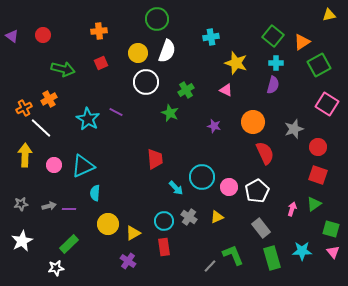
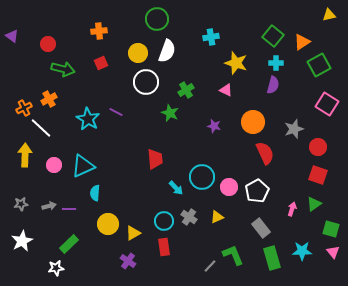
red circle at (43, 35): moved 5 px right, 9 px down
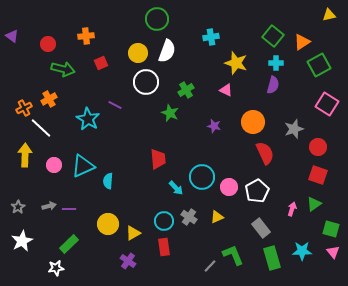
orange cross at (99, 31): moved 13 px left, 5 px down
purple line at (116, 112): moved 1 px left, 7 px up
red trapezoid at (155, 159): moved 3 px right
cyan semicircle at (95, 193): moved 13 px right, 12 px up
gray star at (21, 204): moved 3 px left, 3 px down; rotated 24 degrees counterclockwise
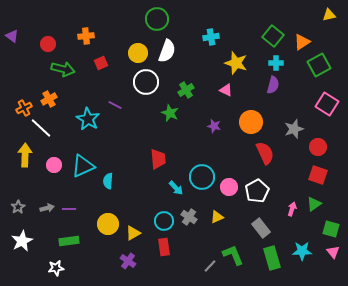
orange circle at (253, 122): moved 2 px left
gray arrow at (49, 206): moved 2 px left, 2 px down
green rectangle at (69, 244): moved 3 px up; rotated 36 degrees clockwise
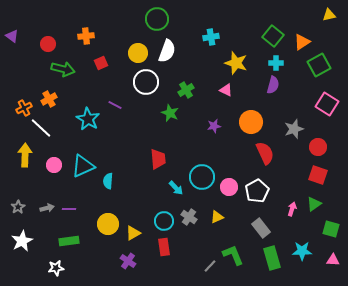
purple star at (214, 126): rotated 24 degrees counterclockwise
pink triangle at (333, 252): moved 8 px down; rotated 48 degrees counterclockwise
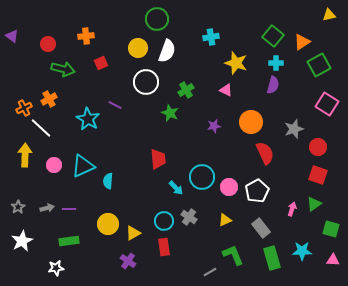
yellow circle at (138, 53): moved 5 px up
yellow triangle at (217, 217): moved 8 px right, 3 px down
gray line at (210, 266): moved 6 px down; rotated 16 degrees clockwise
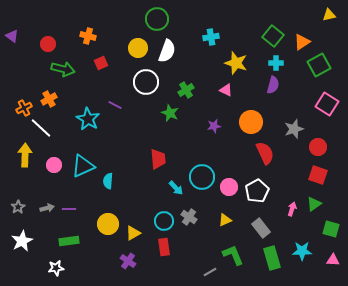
orange cross at (86, 36): moved 2 px right; rotated 21 degrees clockwise
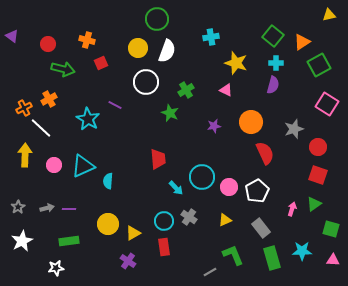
orange cross at (88, 36): moved 1 px left, 4 px down
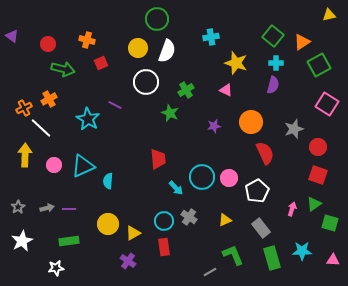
pink circle at (229, 187): moved 9 px up
green square at (331, 229): moved 1 px left, 6 px up
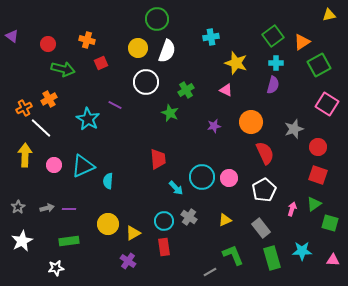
green square at (273, 36): rotated 15 degrees clockwise
white pentagon at (257, 191): moved 7 px right, 1 px up
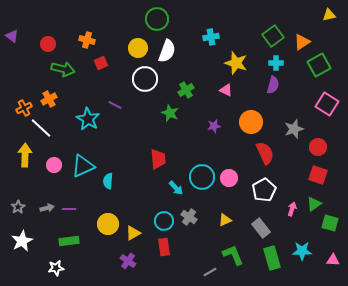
white circle at (146, 82): moved 1 px left, 3 px up
